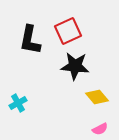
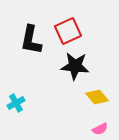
black L-shape: moved 1 px right
cyan cross: moved 2 px left
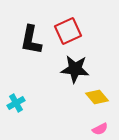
black star: moved 3 px down
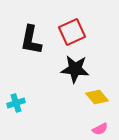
red square: moved 4 px right, 1 px down
cyan cross: rotated 12 degrees clockwise
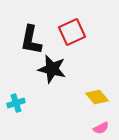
black star: moved 23 px left; rotated 8 degrees clockwise
pink semicircle: moved 1 px right, 1 px up
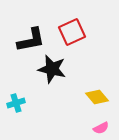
black L-shape: rotated 112 degrees counterclockwise
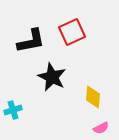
black L-shape: moved 1 px down
black star: moved 8 px down; rotated 12 degrees clockwise
yellow diamond: moved 4 px left; rotated 45 degrees clockwise
cyan cross: moved 3 px left, 7 px down
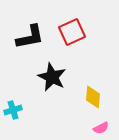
black L-shape: moved 1 px left, 4 px up
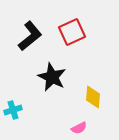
black L-shape: moved 1 px up; rotated 28 degrees counterclockwise
pink semicircle: moved 22 px left
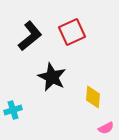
pink semicircle: moved 27 px right
